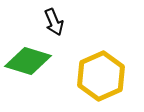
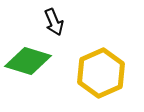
yellow hexagon: moved 3 px up
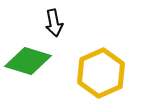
black arrow: moved 1 px down; rotated 12 degrees clockwise
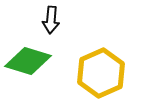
black arrow: moved 3 px left, 3 px up; rotated 16 degrees clockwise
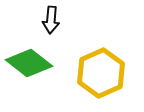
green diamond: moved 1 px right, 2 px down; rotated 21 degrees clockwise
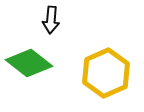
yellow hexagon: moved 5 px right
